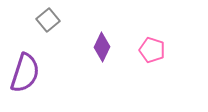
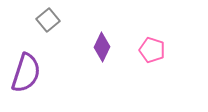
purple semicircle: moved 1 px right
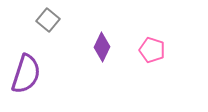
gray square: rotated 10 degrees counterclockwise
purple semicircle: moved 1 px down
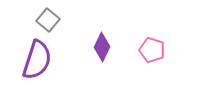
purple semicircle: moved 11 px right, 14 px up
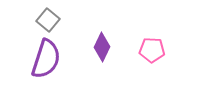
pink pentagon: rotated 15 degrees counterclockwise
purple semicircle: moved 9 px right, 1 px up
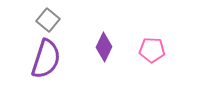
purple diamond: moved 2 px right
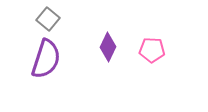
gray square: moved 1 px up
purple diamond: moved 4 px right
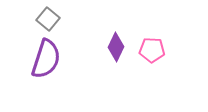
purple diamond: moved 8 px right
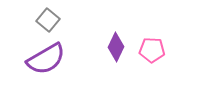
gray square: moved 1 px down
purple semicircle: rotated 42 degrees clockwise
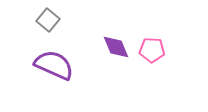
purple diamond: rotated 48 degrees counterclockwise
purple semicircle: moved 8 px right, 6 px down; rotated 126 degrees counterclockwise
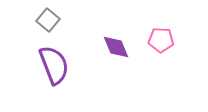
pink pentagon: moved 9 px right, 10 px up
purple semicircle: rotated 45 degrees clockwise
